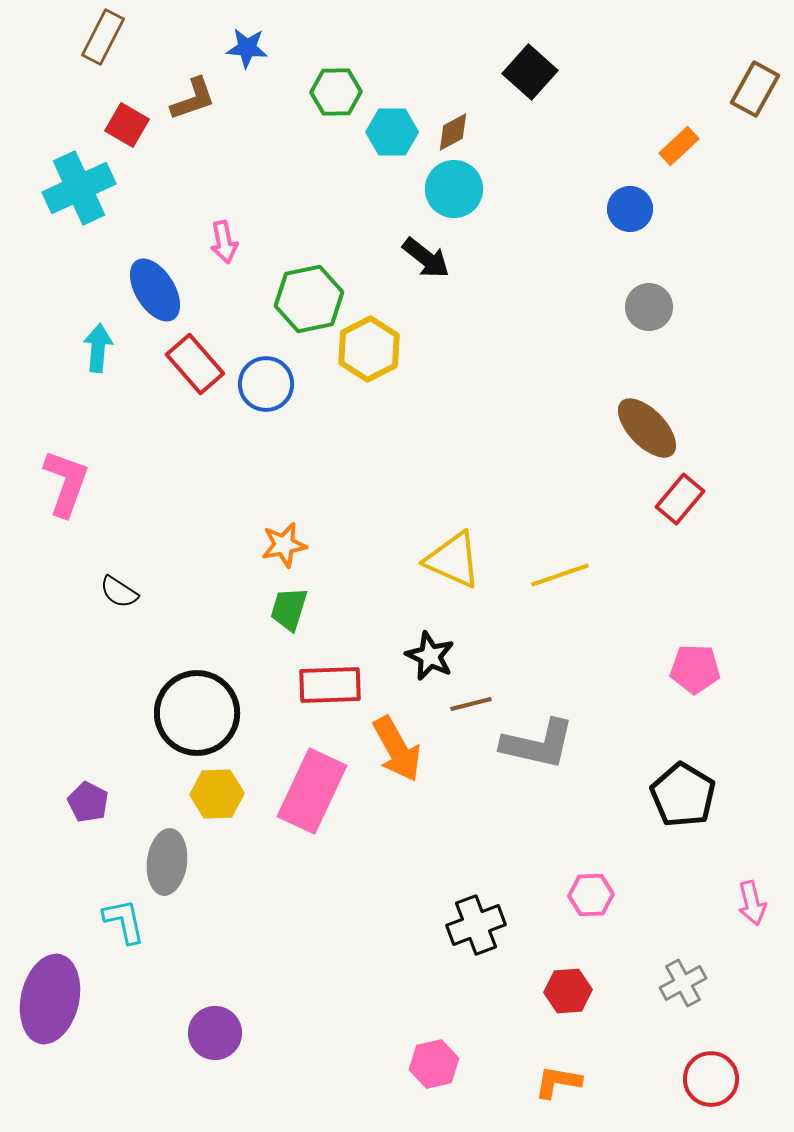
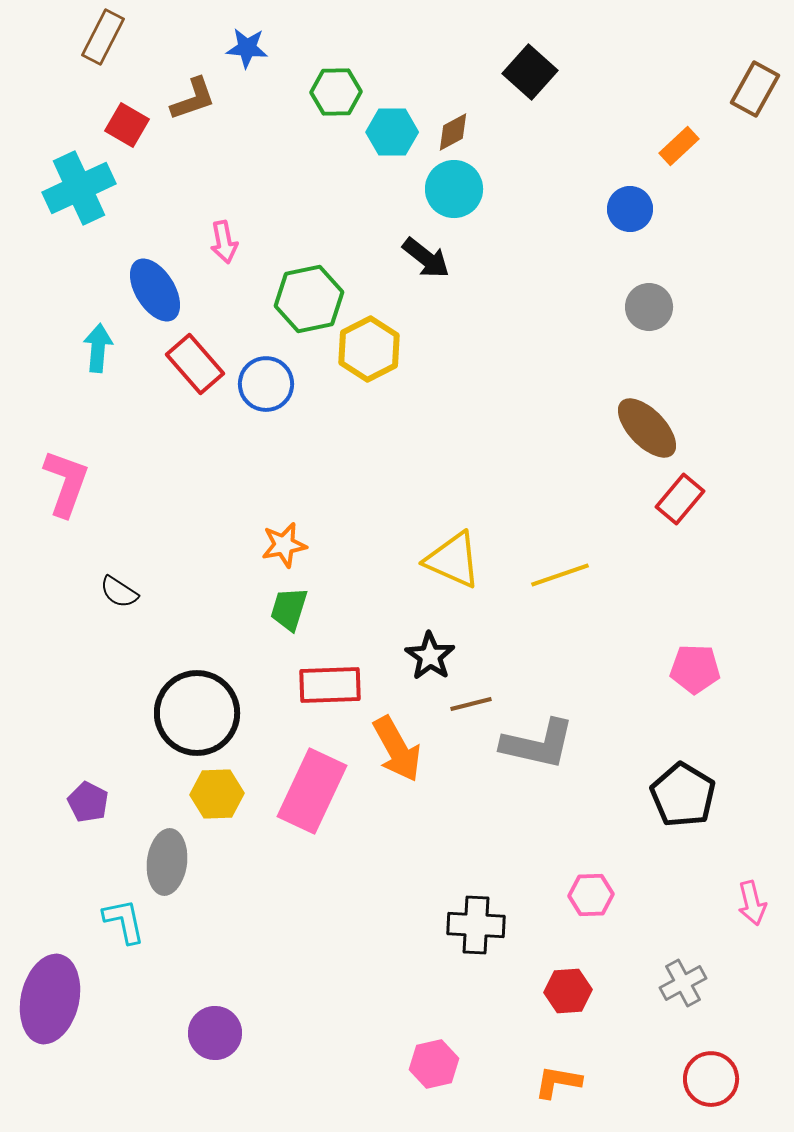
black star at (430, 656): rotated 9 degrees clockwise
black cross at (476, 925): rotated 24 degrees clockwise
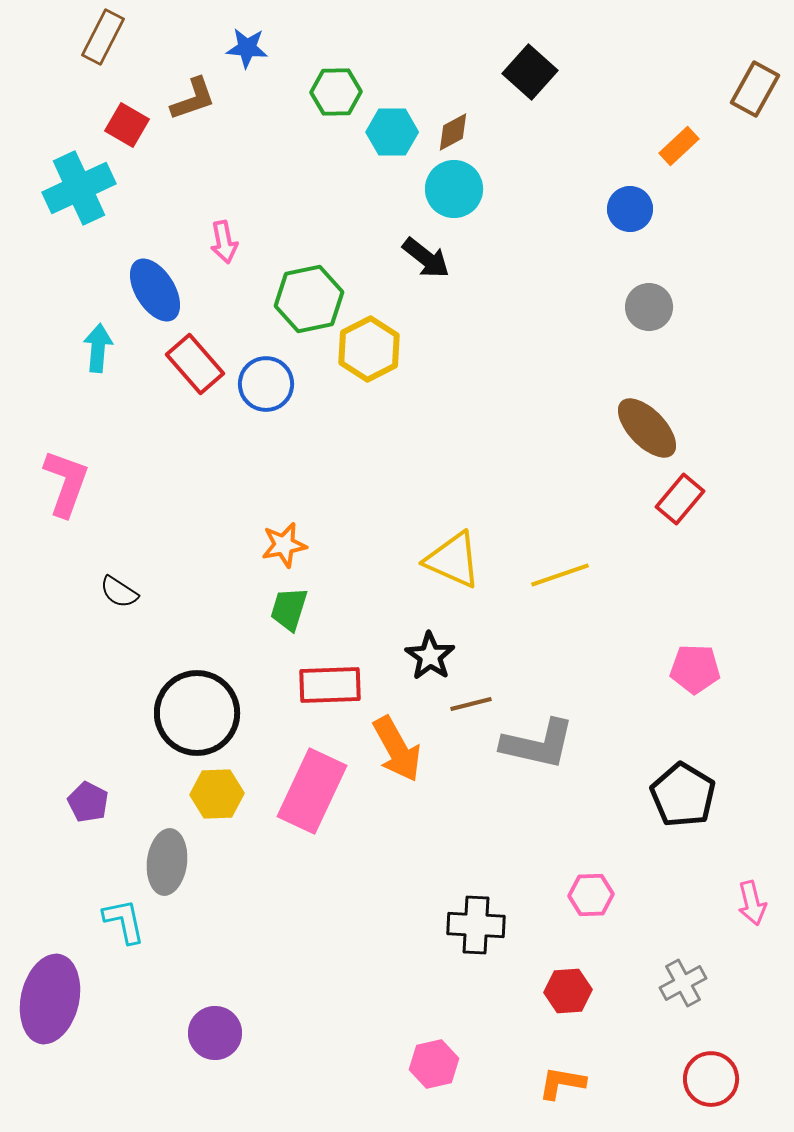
orange L-shape at (558, 1082): moved 4 px right, 1 px down
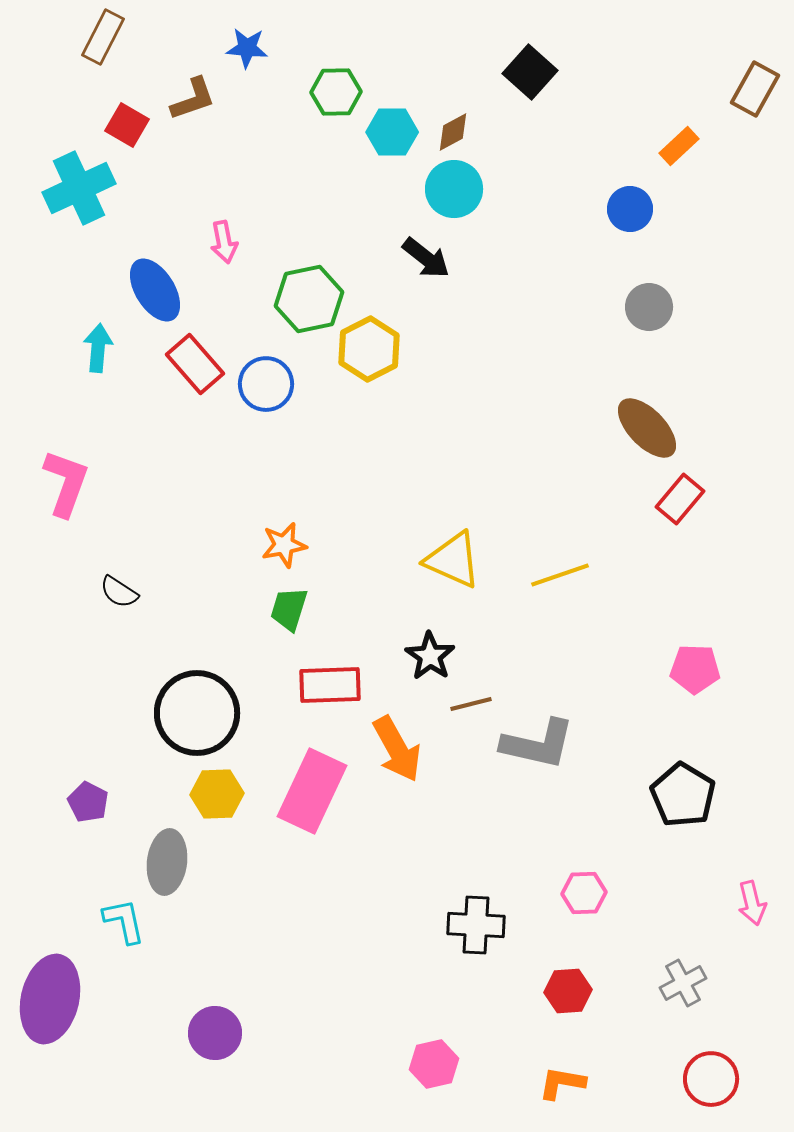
pink hexagon at (591, 895): moved 7 px left, 2 px up
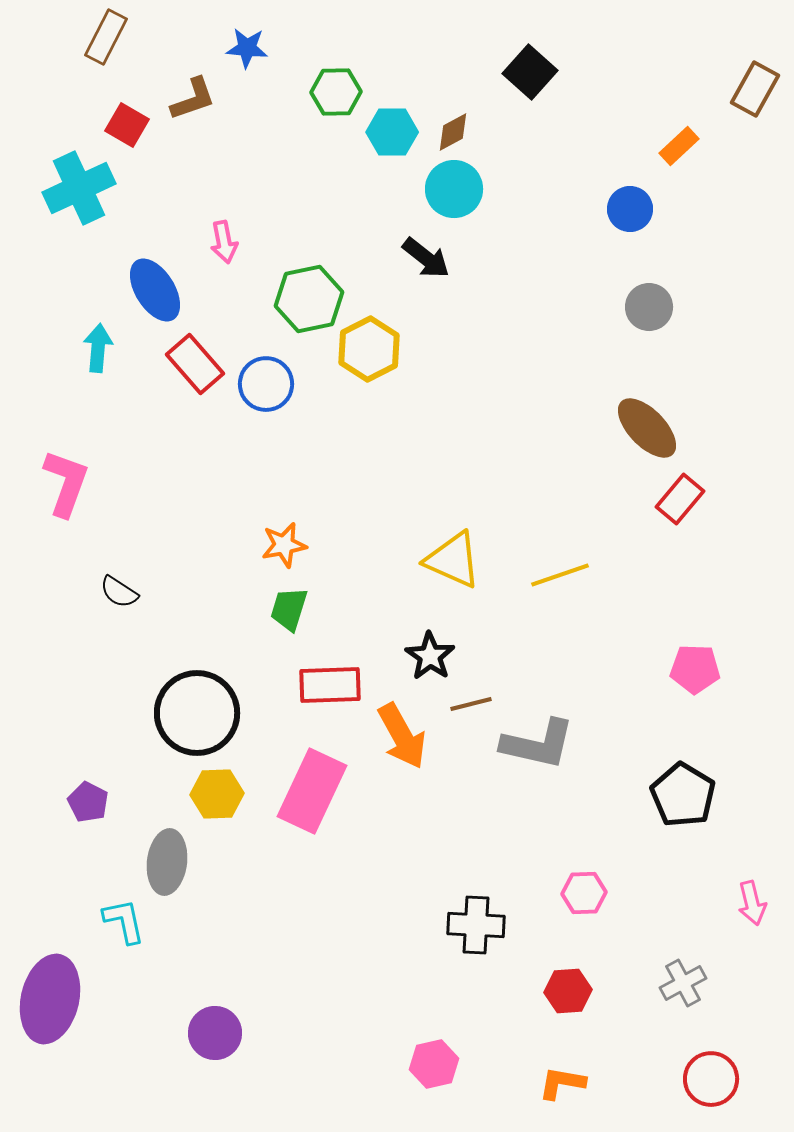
brown rectangle at (103, 37): moved 3 px right
orange arrow at (397, 749): moved 5 px right, 13 px up
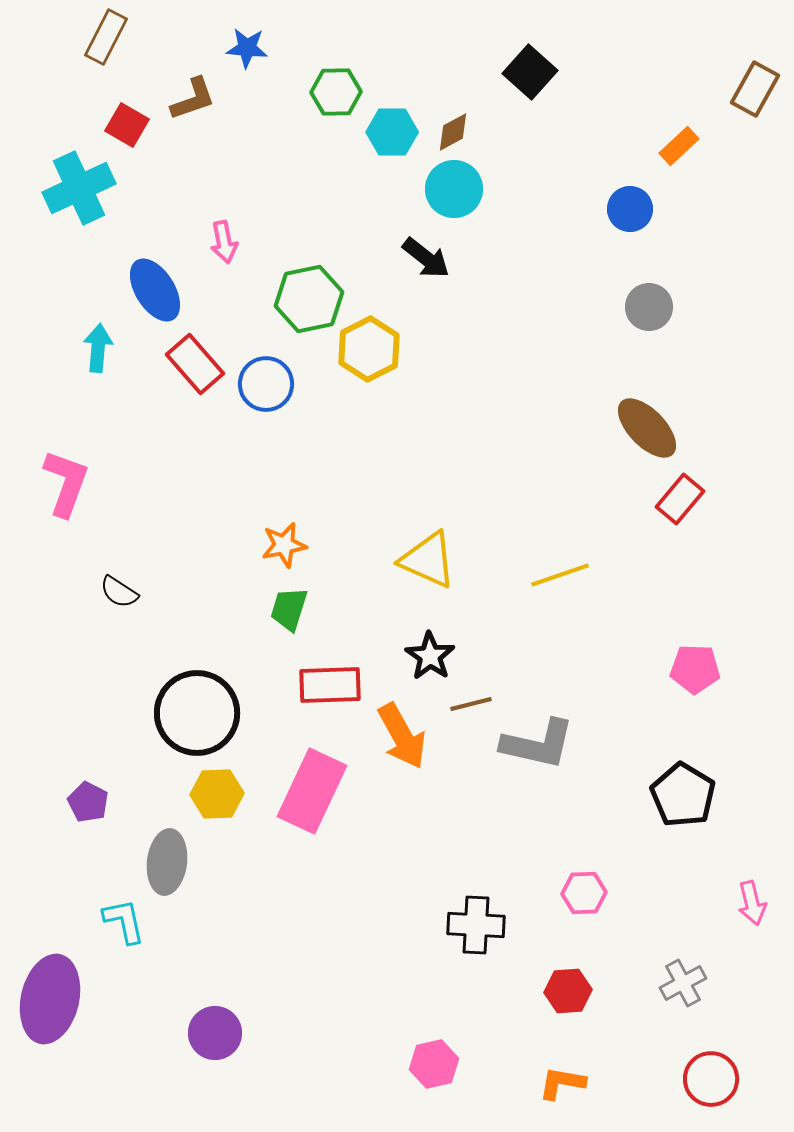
yellow triangle at (453, 560): moved 25 px left
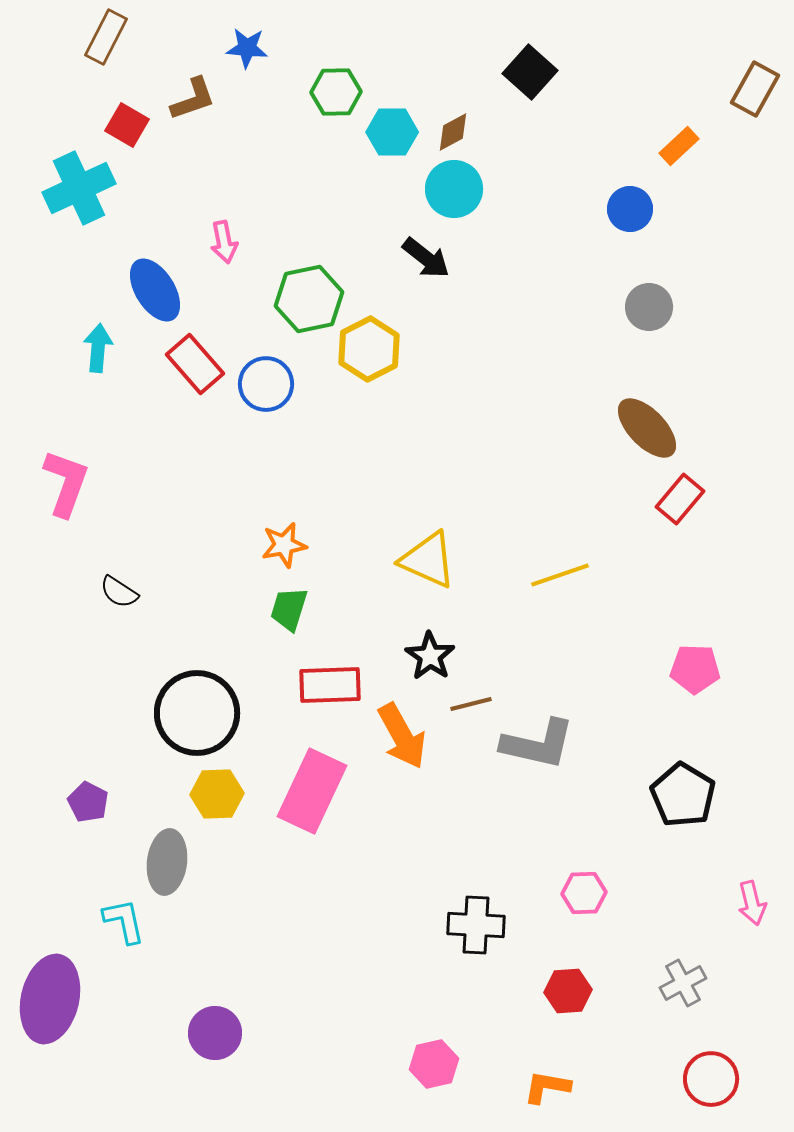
orange L-shape at (562, 1083): moved 15 px left, 4 px down
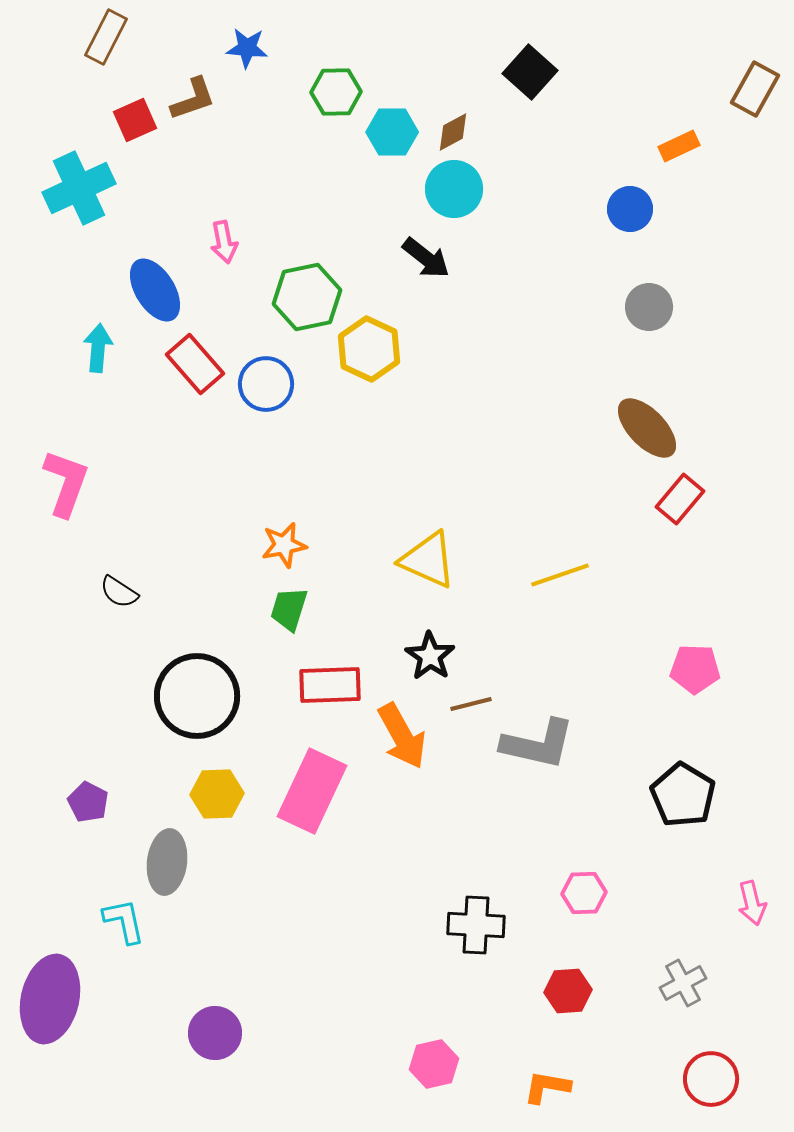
red square at (127, 125): moved 8 px right, 5 px up; rotated 36 degrees clockwise
orange rectangle at (679, 146): rotated 18 degrees clockwise
green hexagon at (309, 299): moved 2 px left, 2 px up
yellow hexagon at (369, 349): rotated 8 degrees counterclockwise
black circle at (197, 713): moved 17 px up
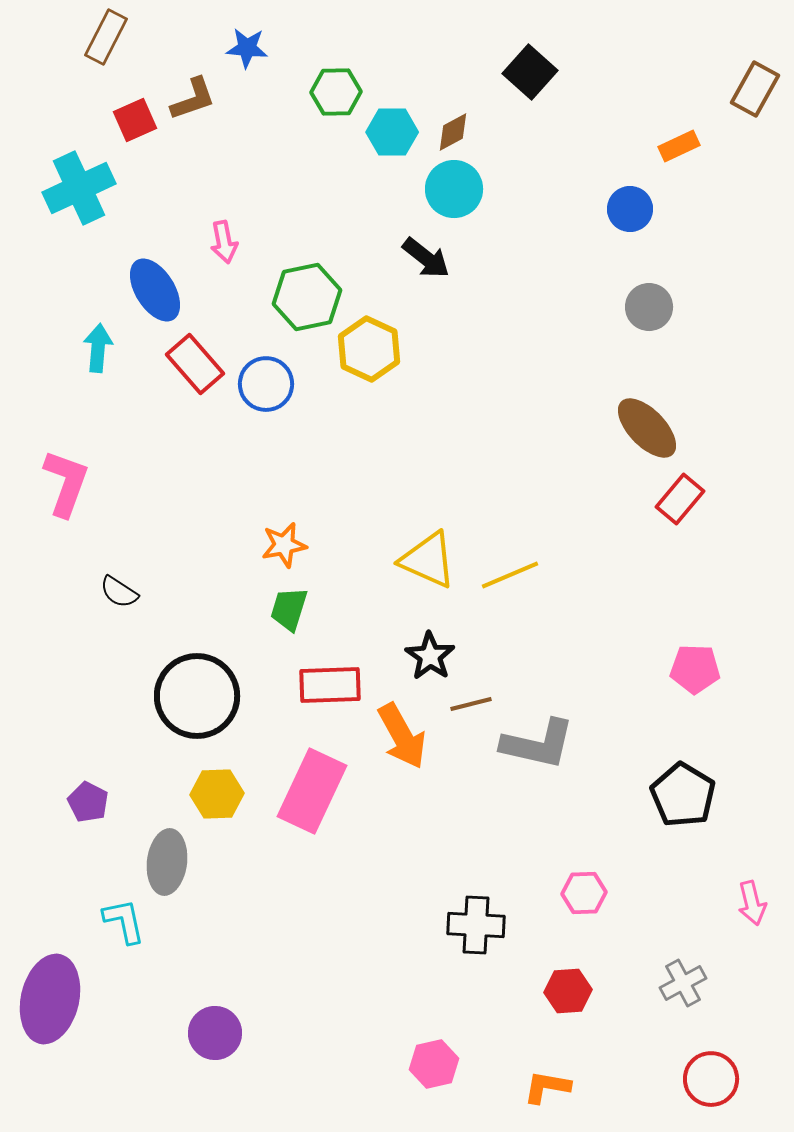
yellow line at (560, 575): moved 50 px left; rotated 4 degrees counterclockwise
